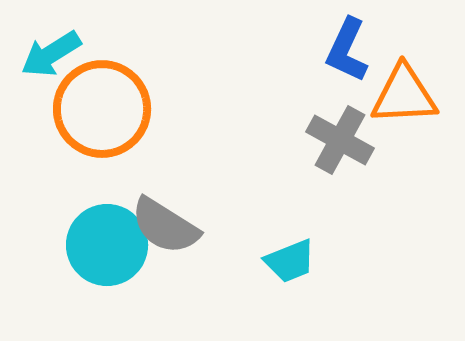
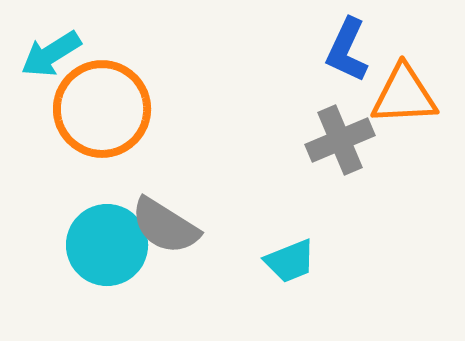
gray cross: rotated 38 degrees clockwise
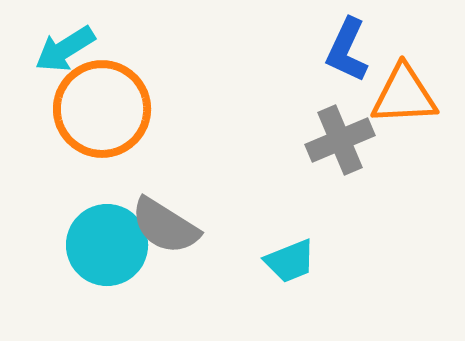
cyan arrow: moved 14 px right, 5 px up
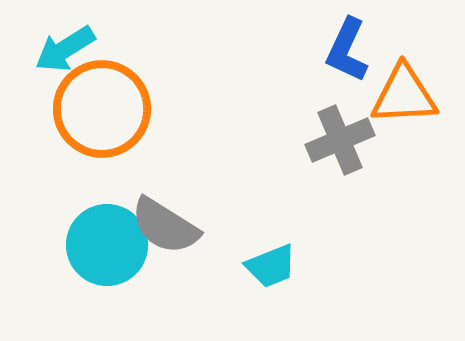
cyan trapezoid: moved 19 px left, 5 px down
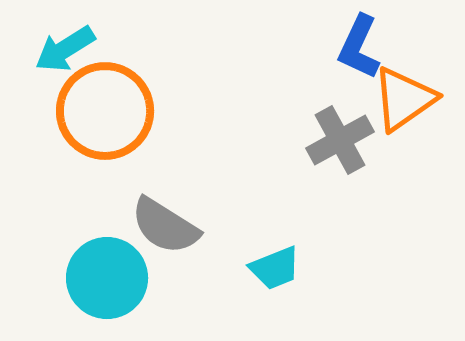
blue L-shape: moved 12 px right, 3 px up
orange triangle: moved 4 px down; rotated 32 degrees counterclockwise
orange circle: moved 3 px right, 2 px down
gray cross: rotated 6 degrees counterclockwise
cyan circle: moved 33 px down
cyan trapezoid: moved 4 px right, 2 px down
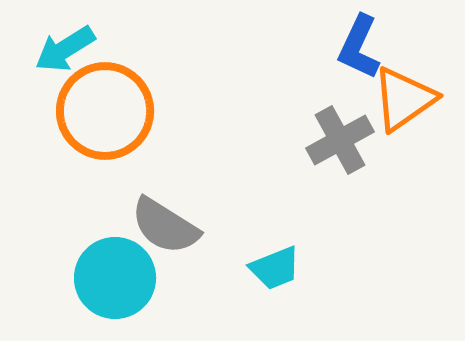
cyan circle: moved 8 px right
